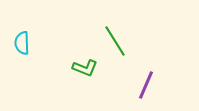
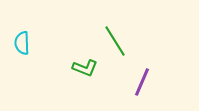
purple line: moved 4 px left, 3 px up
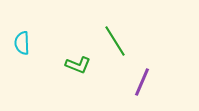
green L-shape: moved 7 px left, 3 px up
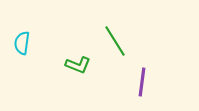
cyan semicircle: rotated 10 degrees clockwise
purple line: rotated 16 degrees counterclockwise
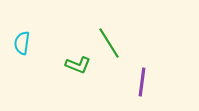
green line: moved 6 px left, 2 px down
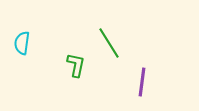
green L-shape: moved 2 px left; rotated 100 degrees counterclockwise
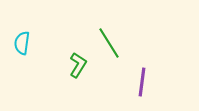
green L-shape: moved 2 px right; rotated 20 degrees clockwise
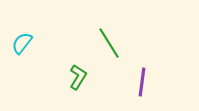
cyan semicircle: rotated 30 degrees clockwise
green L-shape: moved 12 px down
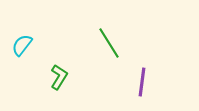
cyan semicircle: moved 2 px down
green L-shape: moved 19 px left
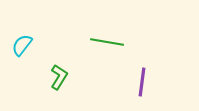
green line: moved 2 px left, 1 px up; rotated 48 degrees counterclockwise
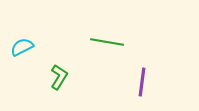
cyan semicircle: moved 2 px down; rotated 25 degrees clockwise
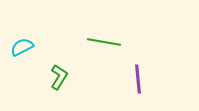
green line: moved 3 px left
purple line: moved 4 px left, 3 px up; rotated 12 degrees counterclockwise
